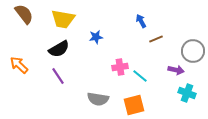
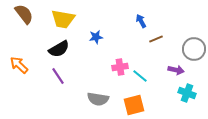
gray circle: moved 1 px right, 2 px up
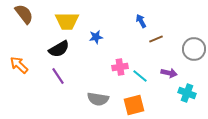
yellow trapezoid: moved 4 px right, 2 px down; rotated 10 degrees counterclockwise
purple arrow: moved 7 px left, 3 px down
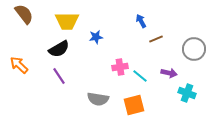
purple line: moved 1 px right
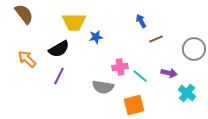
yellow trapezoid: moved 7 px right, 1 px down
orange arrow: moved 8 px right, 6 px up
purple line: rotated 60 degrees clockwise
cyan cross: rotated 18 degrees clockwise
gray semicircle: moved 5 px right, 12 px up
